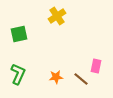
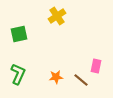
brown line: moved 1 px down
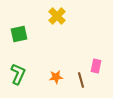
yellow cross: rotated 12 degrees counterclockwise
brown line: rotated 35 degrees clockwise
